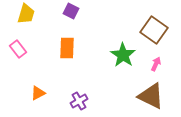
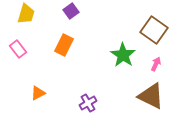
purple square: rotated 28 degrees clockwise
orange rectangle: moved 3 px left, 3 px up; rotated 25 degrees clockwise
purple cross: moved 9 px right, 2 px down
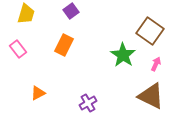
brown square: moved 4 px left, 1 px down
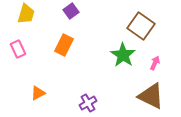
brown square: moved 9 px left, 5 px up
pink rectangle: rotated 12 degrees clockwise
pink arrow: moved 1 px left, 1 px up
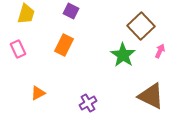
purple square: rotated 28 degrees counterclockwise
brown square: rotated 12 degrees clockwise
pink arrow: moved 5 px right, 12 px up
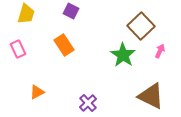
orange rectangle: rotated 60 degrees counterclockwise
orange triangle: moved 1 px left, 1 px up
purple cross: rotated 12 degrees counterclockwise
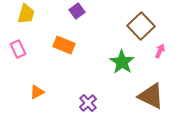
purple square: moved 6 px right; rotated 28 degrees clockwise
orange rectangle: rotated 35 degrees counterclockwise
green star: moved 1 px left, 7 px down
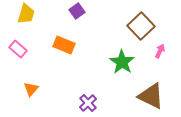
pink rectangle: rotated 24 degrees counterclockwise
orange triangle: moved 6 px left, 3 px up; rotated 21 degrees counterclockwise
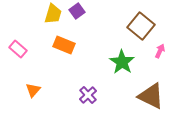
yellow trapezoid: moved 27 px right
brown square: rotated 8 degrees counterclockwise
orange triangle: moved 2 px right, 1 px down
purple cross: moved 8 px up
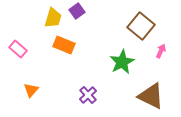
yellow trapezoid: moved 4 px down
pink arrow: moved 1 px right
green star: rotated 10 degrees clockwise
orange triangle: moved 2 px left
